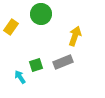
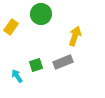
cyan arrow: moved 3 px left, 1 px up
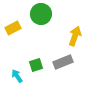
yellow rectangle: moved 2 px right, 1 px down; rotated 28 degrees clockwise
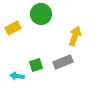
cyan arrow: rotated 48 degrees counterclockwise
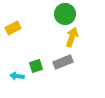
green circle: moved 24 px right
yellow arrow: moved 3 px left, 1 px down
green square: moved 1 px down
